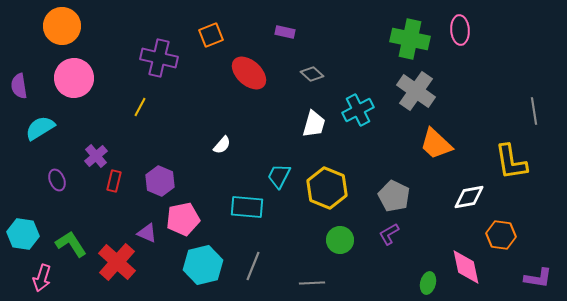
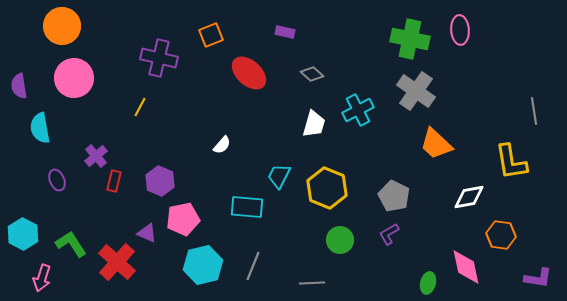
cyan semicircle at (40, 128): rotated 68 degrees counterclockwise
cyan hexagon at (23, 234): rotated 20 degrees clockwise
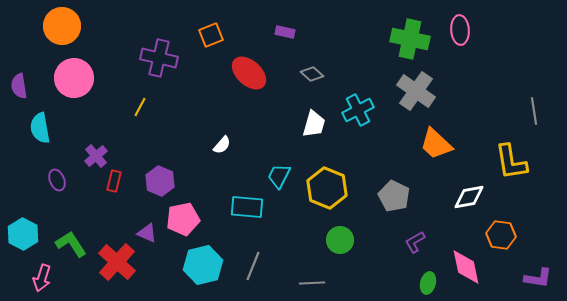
purple L-shape at (389, 234): moved 26 px right, 8 px down
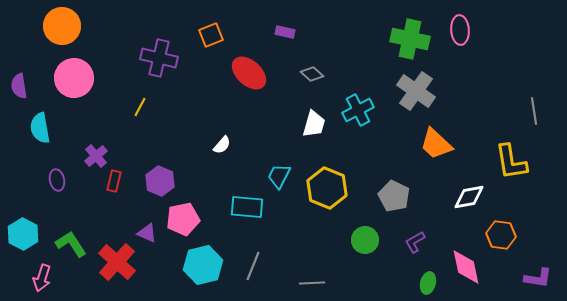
purple ellipse at (57, 180): rotated 10 degrees clockwise
green circle at (340, 240): moved 25 px right
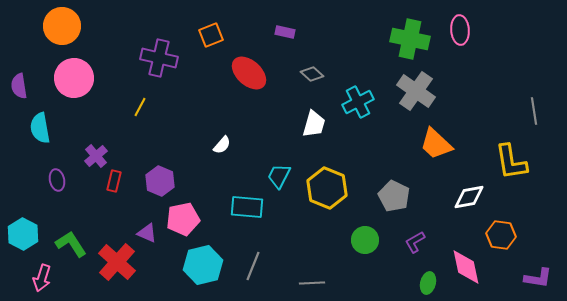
cyan cross at (358, 110): moved 8 px up
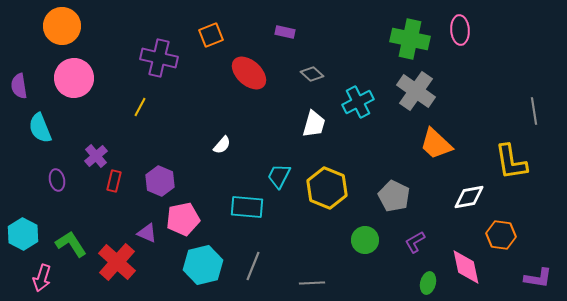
cyan semicircle at (40, 128): rotated 12 degrees counterclockwise
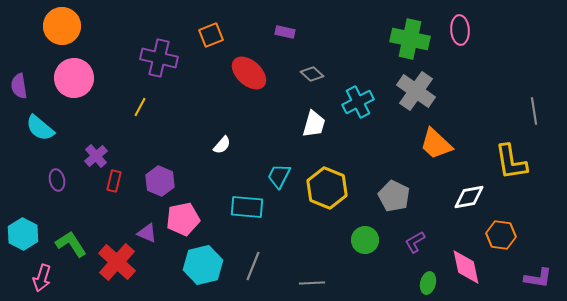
cyan semicircle at (40, 128): rotated 28 degrees counterclockwise
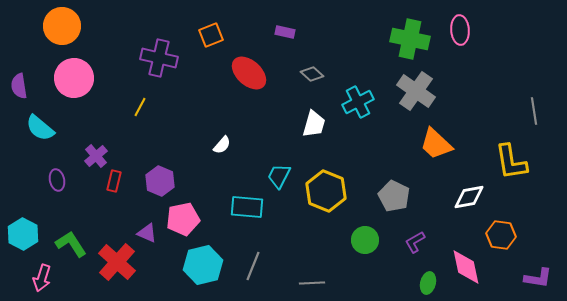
yellow hexagon at (327, 188): moved 1 px left, 3 px down
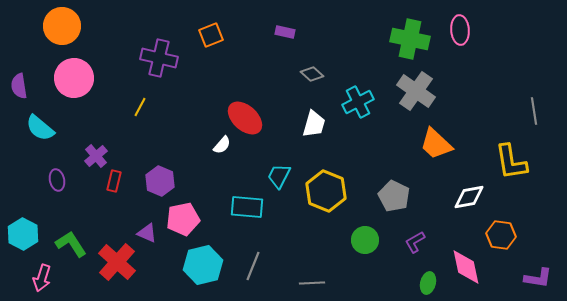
red ellipse at (249, 73): moved 4 px left, 45 px down
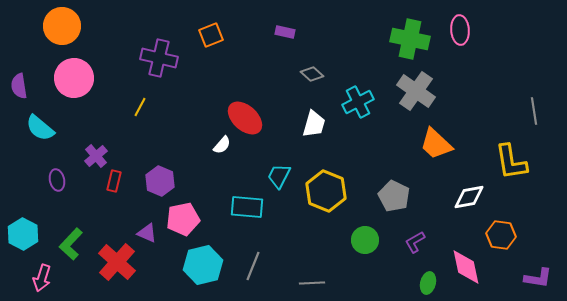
green L-shape at (71, 244): rotated 104 degrees counterclockwise
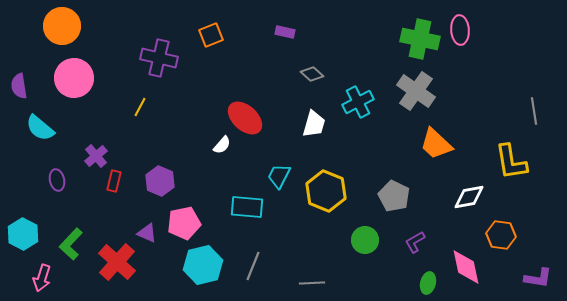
green cross at (410, 39): moved 10 px right
pink pentagon at (183, 219): moved 1 px right, 4 px down
